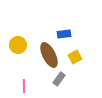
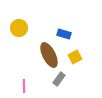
blue rectangle: rotated 24 degrees clockwise
yellow circle: moved 1 px right, 17 px up
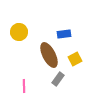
yellow circle: moved 4 px down
blue rectangle: rotated 24 degrees counterclockwise
yellow square: moved 2 px down
gray rectangle: moved 1 px left
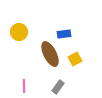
brown ellipse: moved 1 px right, 1 px up
gray rectangle: moved 8 px down
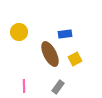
blue rectangle: moved 1 px right
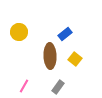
blue rectangle: rotated 32 degrees counterclockwise
brown ellipse: moved 2 px down; rotated 25 degrees clockwise
yellow square: rotated 24 degrees counterclockwise
pink line: rotated 32 degrees clockwise
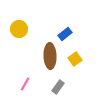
yellow circle: moved 3 px up
yellow square: rotated 16 degrees clockwise
pink line: moved 1 px right, 2 px up
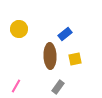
yellow square: rotated 24 degrees clockwise
pink line: moved 9 px left, 2 px down
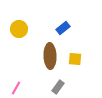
blue rectangle: moved 2 px left, 6 px up
yellow square: rotated 16 degrees clockwise
pink line: moved 2 px down
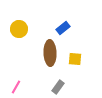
brown ellipse: moved 3 px up
pink line: moved 1 px up
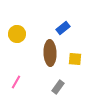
yellow circle: moved 2 px left, 5 px down
pink line: moved 5 px up
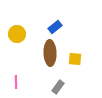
blue rectangle: moved 8 px left, 1 px up
pink line: rotated 32 degrees counterclockwise
